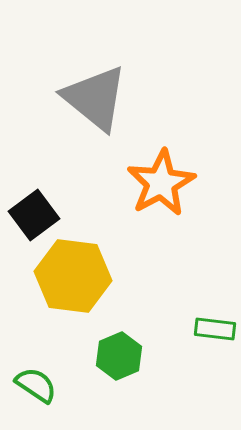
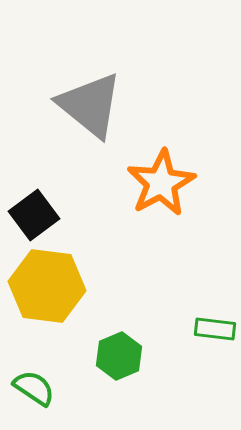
gray triangle: moved 5 px left, 7 px down
yellow hexagon: moved 26 px left, 10 px down
green semicircle: moved 2 px left, 3 px down
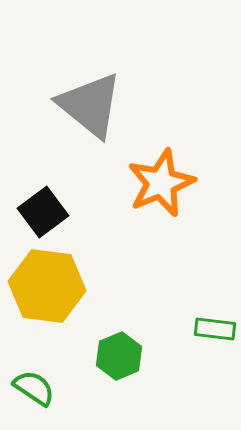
orange star: rotated 6 degrees clockwise
black square: moved 9 px right, 3 px up
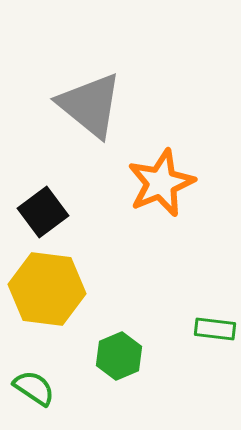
yellow hexagon: moved 3 px down
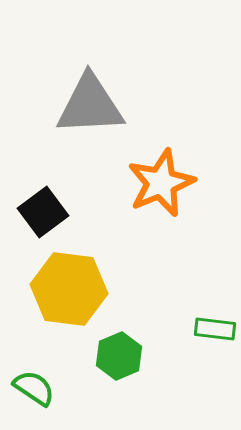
gray triangle: rotated 42 degrees counterclockwise
yellow hexagon: moved 22 px right
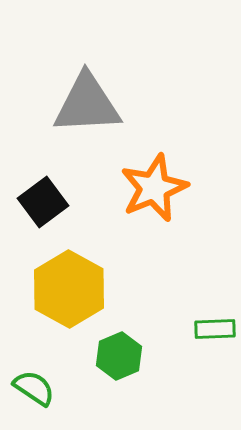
gray triangle: moved 3 px left, 1 px up
orange star: moved 7 px left, 5 px down
black square: moved 10 px up
yellow hexagon: rotated 22 degrees clockwise
green rectangle: rotated 9 degrees counterclockwise
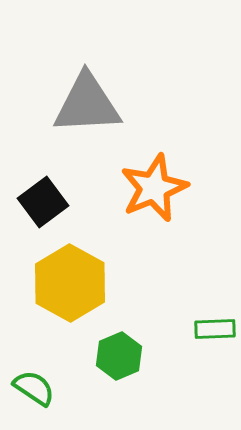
yellow hexagon: moved 1 px right, 6 px up
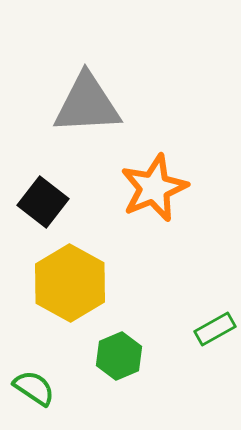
black square: rotated 15 degrees counterclockwise
green rectangle: rotated 27 degrees counterclockwise
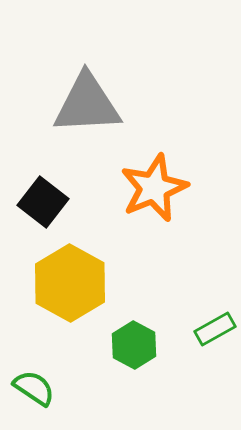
green hexagon: moved 15 px right, 11 px up; rotated 9 degrees counterclockwise
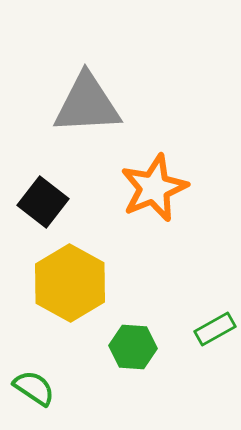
green hexagon: moved 1 px left, 2 px down; rotated 24 degrees counterclockwise
